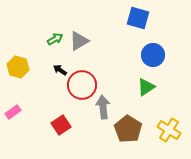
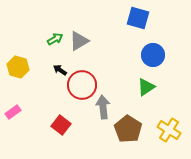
red square: rotated 18 degrees counterclockwise
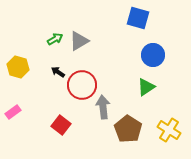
black arrow: moved 2 px left, 2 px down
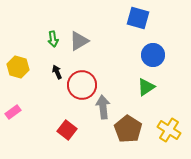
green arrow: moved 2 px left; rotated 112 degrees clockwise
black arrow: moved 1 px left; rotated 32 degrees clockwise
red square: moved 6 px right, 5 px down
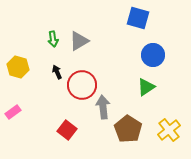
yellow cross: rotated 20 degrees clockwise
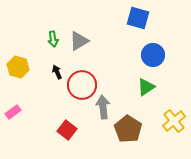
yellow cross: moved 5 px right, 9 px up
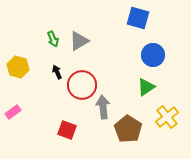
green arrow: rotated 14 degrees counterclockwise
yellow cross: moved 7 px left, 4 px up
red square: rotated 18 degrees counterclockwise
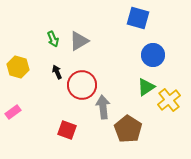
yellow cross: moved 2 px right, 17 px up
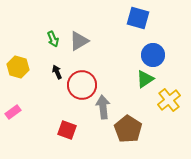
green triangle: moved 1 px left, 8 px up
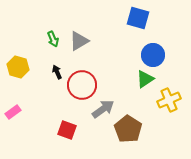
yellow cross: rotated 15 degrees clockwise
gray arrow: moved 2 px down; rotated 60 degrees clockwise
